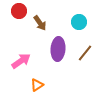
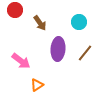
red circle: moved 4 px left, 1 px up
pink arrow: rotated 72 degrees clockwise
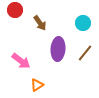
cyan circle: moved 4 px right, 1 px down
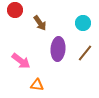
orange triangle: rotated 40 degrees clockwise
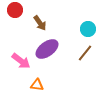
cyan circle: moved 5 px right, 6 px down
purple ellipse: moved 11 px left; rotated 50 degrees clockwise
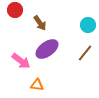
cyan circle: moved 4 px up
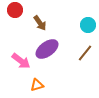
orange triangle: rotated 24 degrees counterclockwise
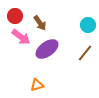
red circle: moved 6 px down
pink arrow: moved 24 px up
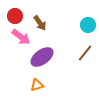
purple ellipse: moved 5 px left, 8 px down
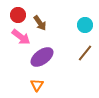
red circle: moved 3 px right, 1 px up
cyan circle: moved 3 px left
orange triangle: rotated 40 degrees counterclockwise
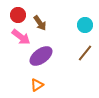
purple ellipse: moved 1 px left, 1 px up
orange triangle: rotated 24 degrees clockwise
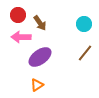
cyan circle: moved 1 px left, 1 px up
pink arrow: rotated 144 degrees clockwise
purple ellipse: moved 1 px left, 1 px down
